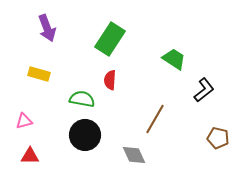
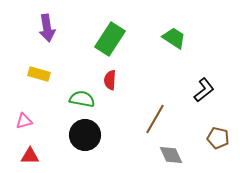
purple arrow: rotated 12 degrees clockwise
green trapezoid: moved 21 px up
gray diamond: moved 37 px right
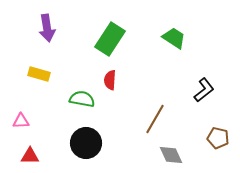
pink triangle: moved 3 px left; rotated 12 degrees clockwise
black circle: moved 1 px right, 8 px down
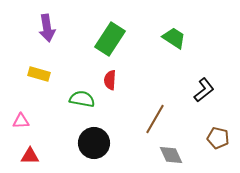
black circle: moved 8 px right
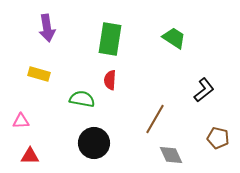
green rectangle: rotated 24 degrees counterclockwise
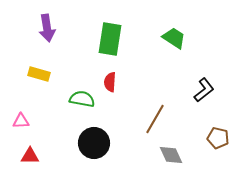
red semicircle: moved 2 px down
